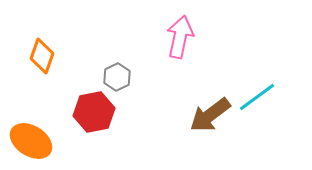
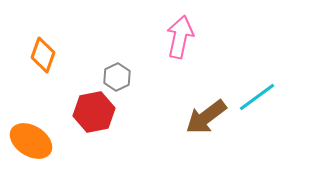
orange diamond: moved 1 px right, 1 px up
brown arrow: moved 4 px left, 2 px down
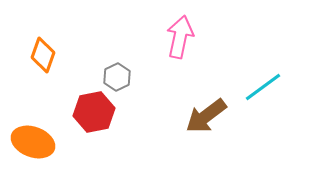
cyan line: moved 6 px right, 10 px up
brown arrow: moved 1 px up
orange ellipse: moved 2 px right, 1 px down; rotated 12 degrees counterclockwise
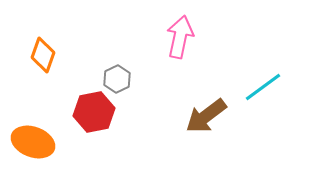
gray hexagon: moved 2 px down
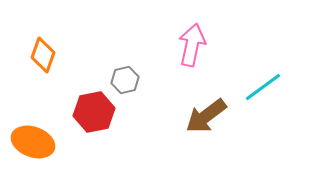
pink arrow: moved 12 px right, 8 px down
gray hexagon: moved 8 px right, 1 px down; rotated 12 degrees clockwise
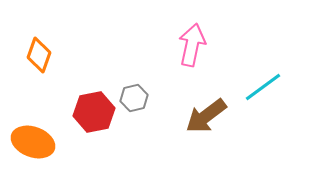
orange diamond: moved 4 px left
gray hexagon: moved 9 px right, 18 px down
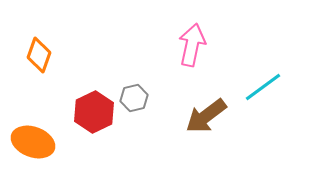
red hexagon: rotated 15 degrees counterclockwise
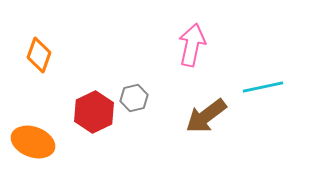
cyan line: rotated 24 degrees clockwise
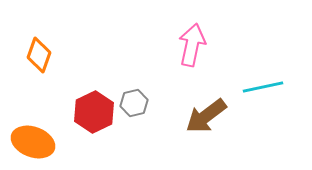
gray hexagon: moved 5 px down
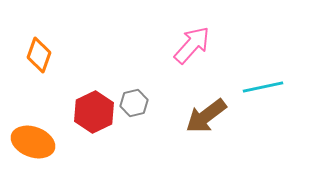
pink arrow: rotated 30 degrees clockwise
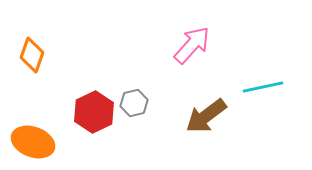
orange diamond: moved 7 px left
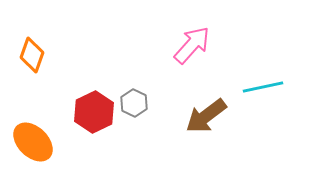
gray hexagon: rotated 20 degrees counterclockwise
orange ellipse: rotated 24 degrees clockwise
